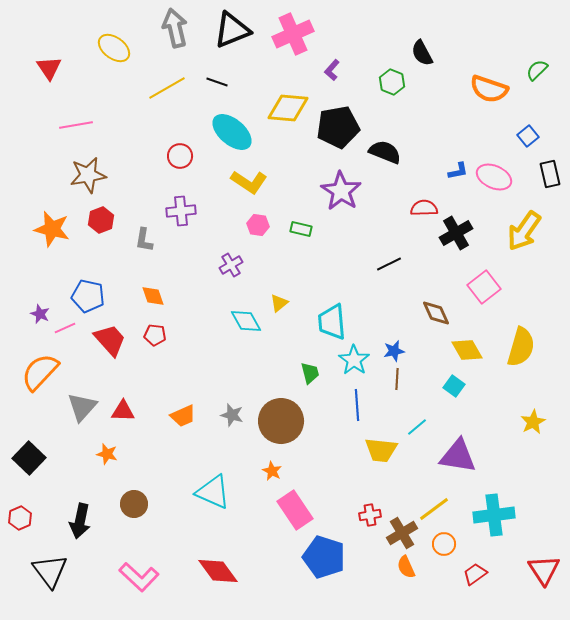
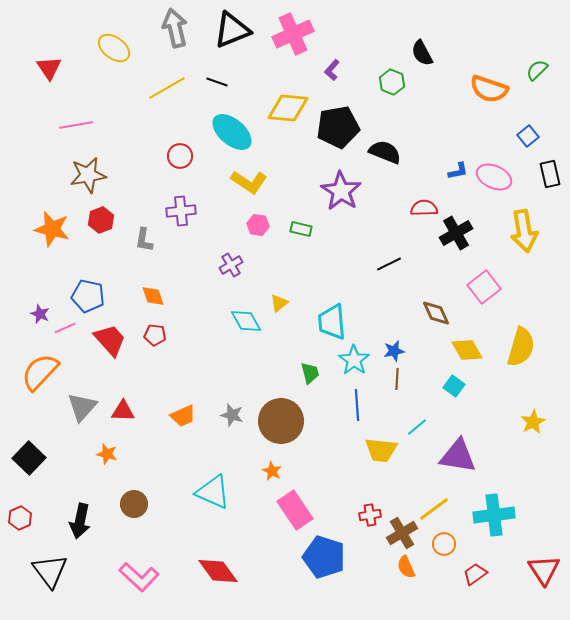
yellow arrow at (524, 231): rotated 45 degrees counterclockwise
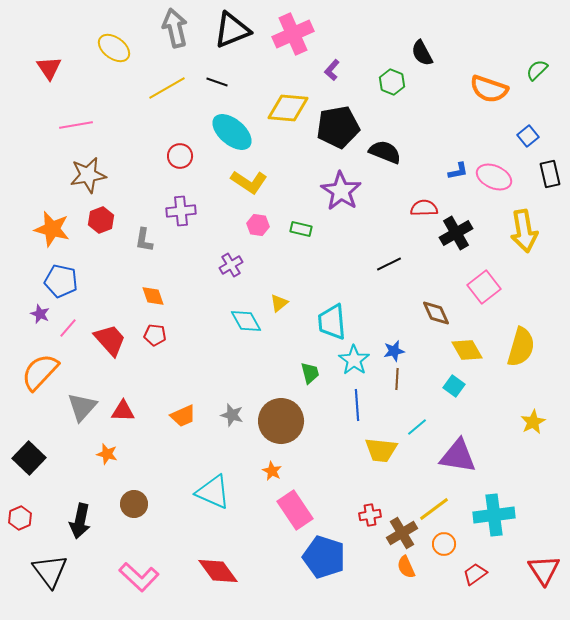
blue pentagon at (88, 296): moved 27 px left, 15 px up
pink line at (65, 328): moved 3 px right; rotated 25 degrees counterclockwise
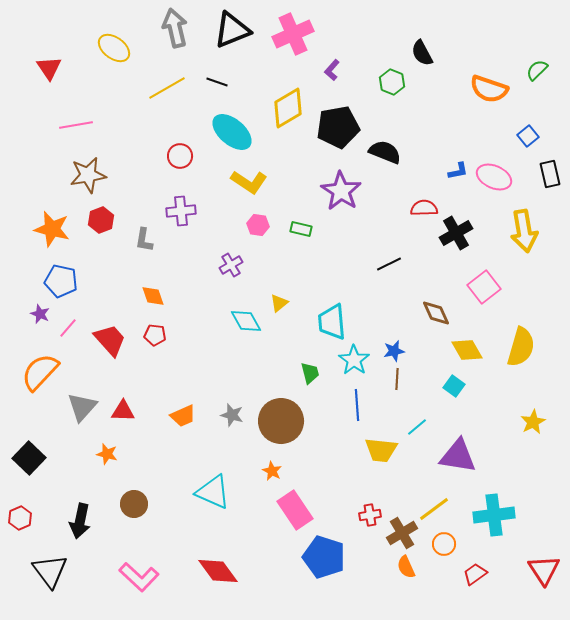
yellow diamond at (288, 108): rotated 36 degrees counterclockwise
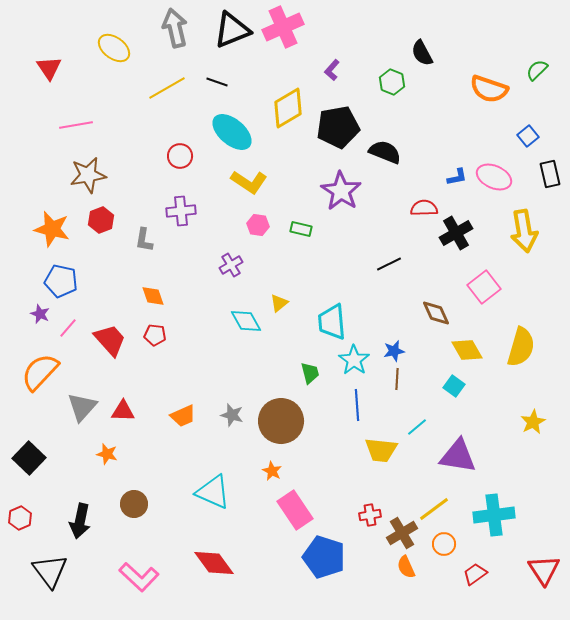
pink cross at (293, 34): moved 10 px left, 7 px up
blue L-shape at (458, 171): moved 1 px left, 6 px down
red diamond at (218, 571): moved 4 px left, 8 px up
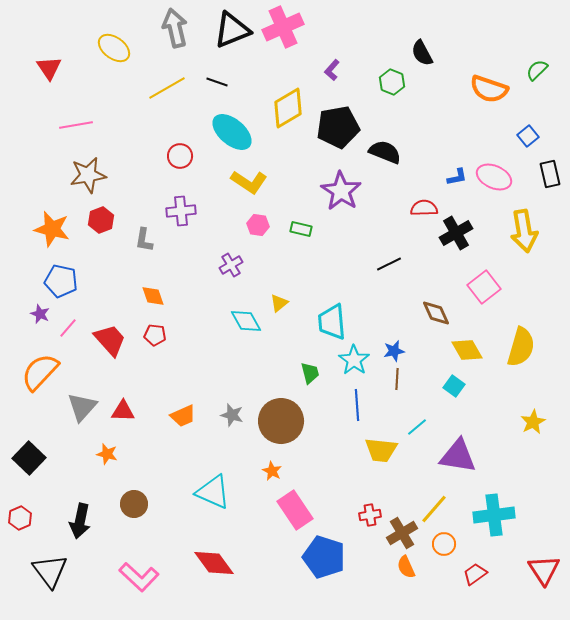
yellow line at (434, 509): rotated 12 degrees counterclockwise
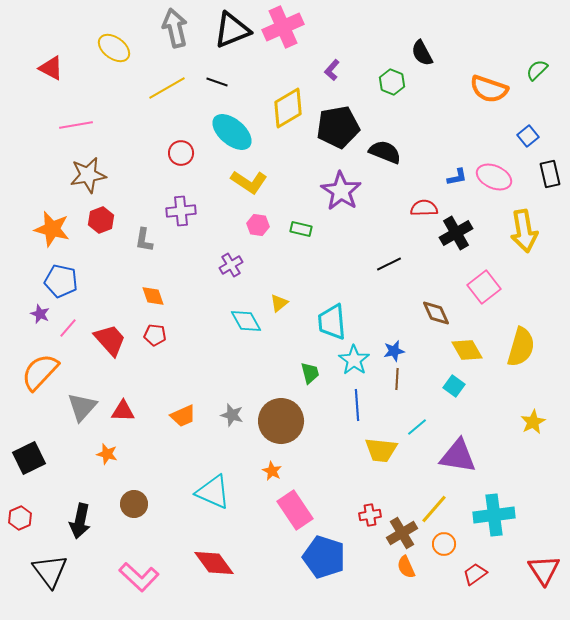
red triangle at (49, 68): moved 2 px right; rotated 28 degrees counterclockwise
red circle at (180, 156): moved 1 px right, 3 px up
black square at (29, 458): rotated 20 degrees clockwise
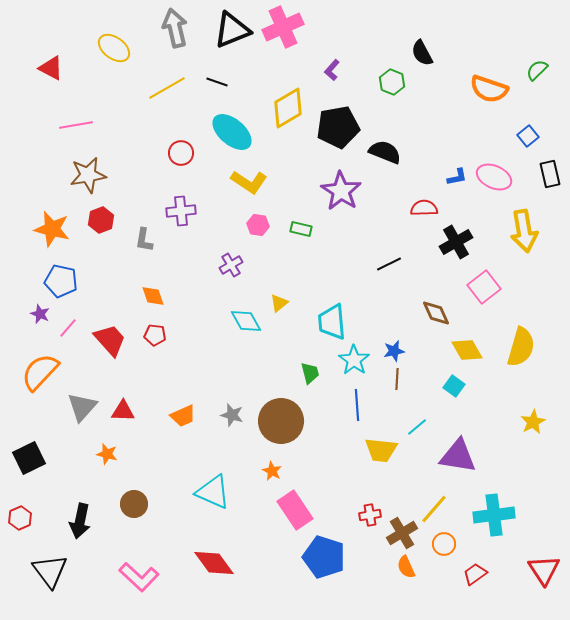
black cross at (456, 233): moved 9 px down
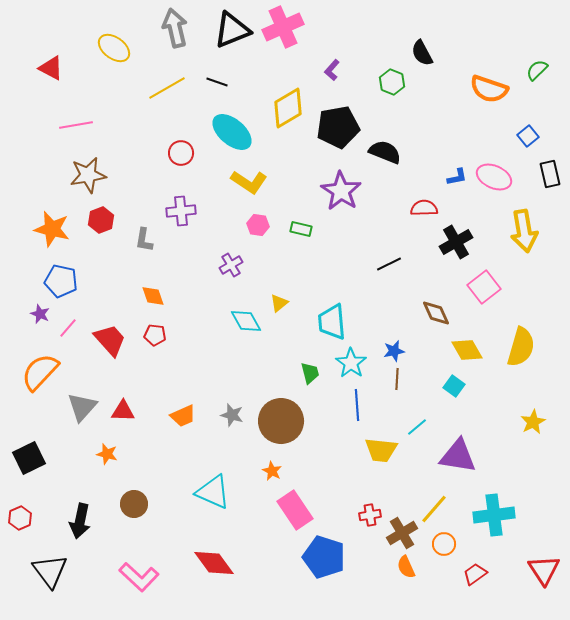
cyan star at (354, 360): moved 3 px left, 3 px down
